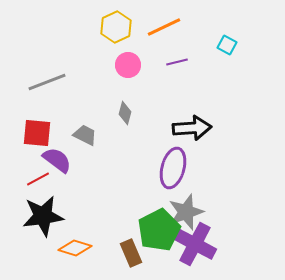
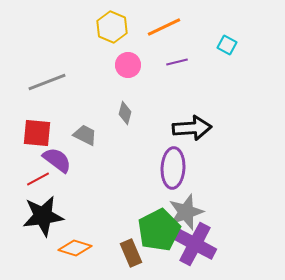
yellow hexagon: moved 4 px left; rotated 12 degrees counterclockwise
purple ellipse: rotated 12 degrees counterclockwise
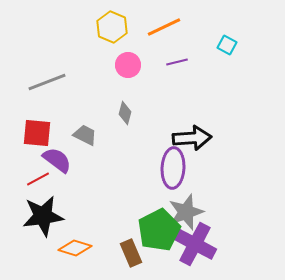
black arrow: moved 10 px down
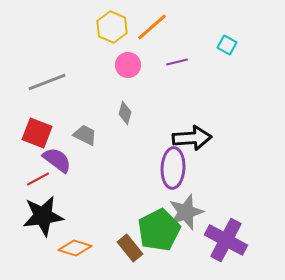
orange line: moved 12 px left; rotated 16 degrees counterclockwise
red square: rotated 16 degrees clockwise
purple cross: moved 31 px right, 4 px up
brown rectangle: moved 1 px left, 5 px up; rotated 16 degrees counterclockwise
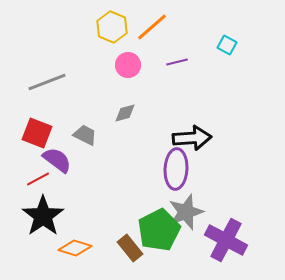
gray diamond: rotated 60 degrees clockwise
purple ellipse: moved 3 px right, 1 px down
black star: rotated 27 degrees counterclockwise
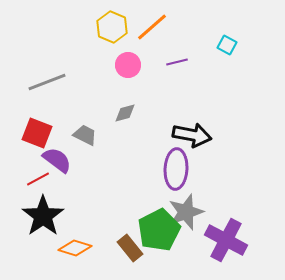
black arrow: moved 3 px up; rotated 15 degrees clockwise
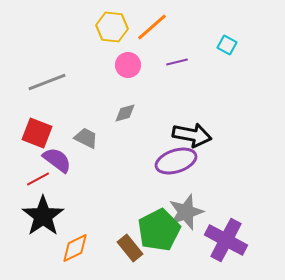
yellow hexagon: rotated 16 degrees counterclockwise
gray trapezoid: moved 1 px right, 3 px down
purple ellipse: moved 8 px up; rotated 69 degrees clockwise
orange diamond: rotated 44 degrees counterclockwise
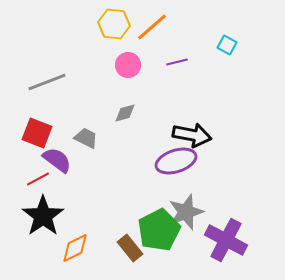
yellow hexagon: moved 2 px right, 3 px up
